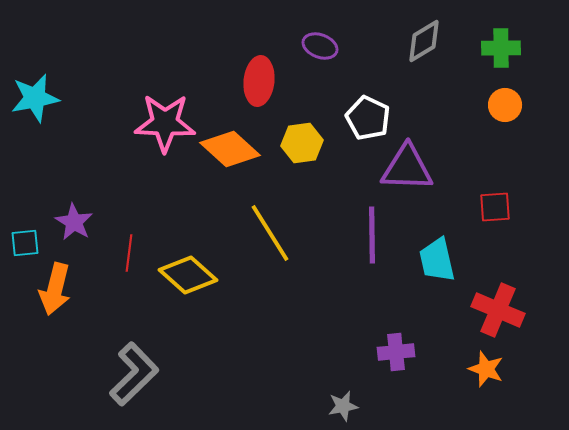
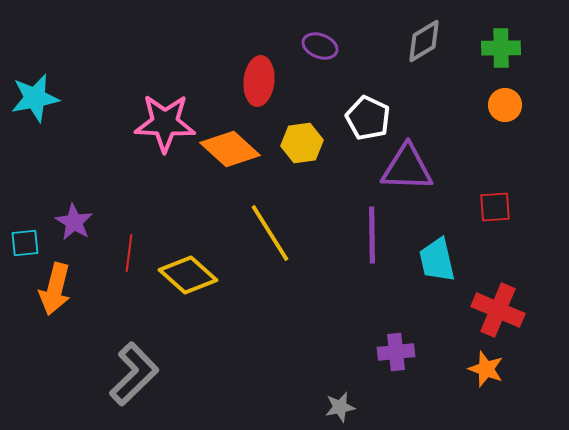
gray star: moved 3 px left, 1 px down
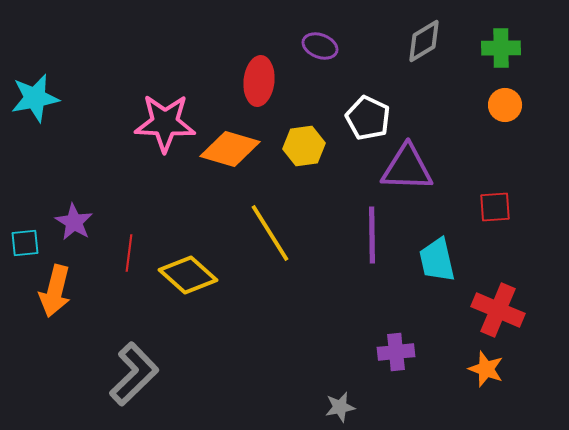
yellow hexagon: moved 2 px right, 3 px down
orange diamond: rotated 26 degrees counterclockwise
orange arrow: moved 2 px down
